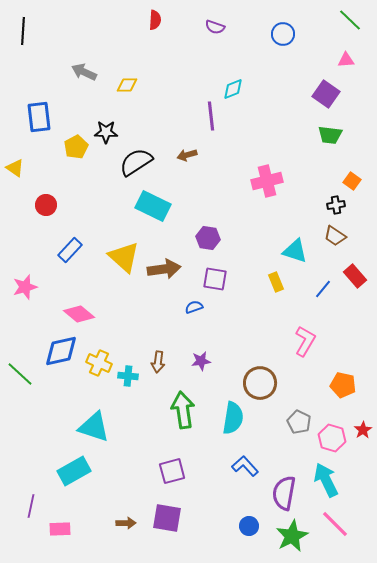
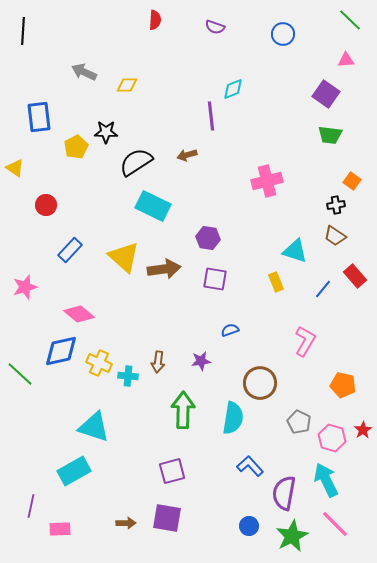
blue semicircle at (194, 307): moved 36 px right, 23 px down
green arrow at (183, 410): rotated 9 degrees clockwise
blue L-shape at (245, 466): moved 5 px right
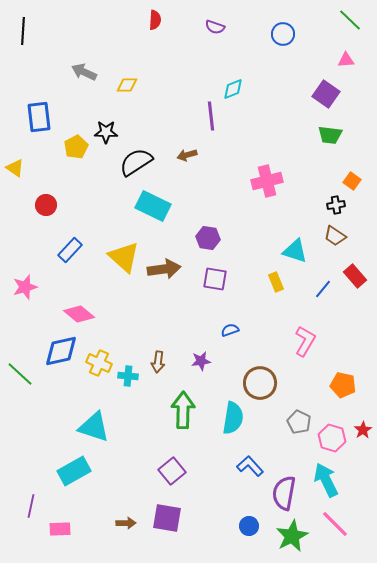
purple square at (172, 471): rotated 24 degrees counterclockwise
